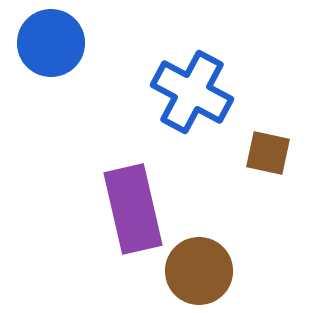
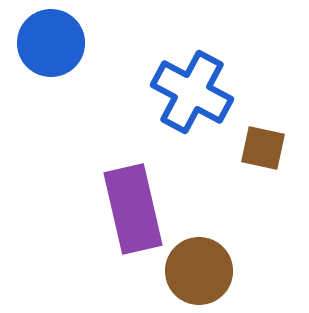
brown square: moved 5 px left, 5 px up
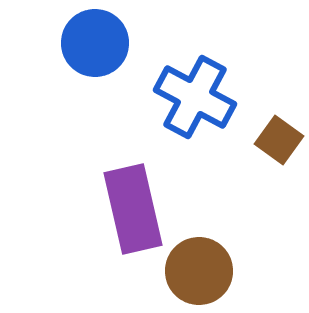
blue circle: moved 44 px right
blue cross: moved 3 px right, 5 px down
brown square: moved 16 px right, 8 px up; rotated 24 degrees clockwise
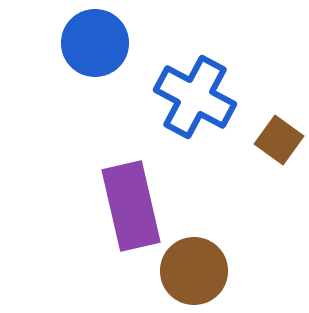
purple rectangle: moved 2 px left, 3 px up
brown circle: moved 5 px left
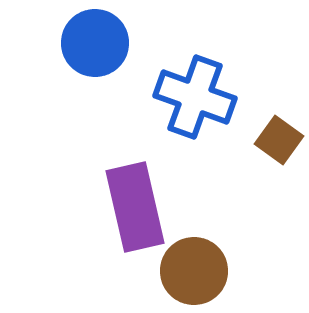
blue cross: rotated 8 degrees counterclockwise
purple rectangle: moved 4 px right, 1 px down
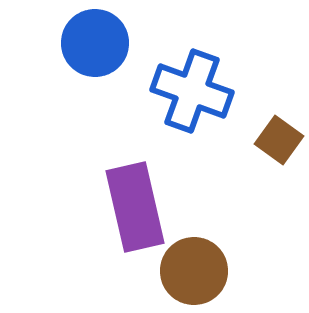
blue cross: moved 3 px left, 6 px up
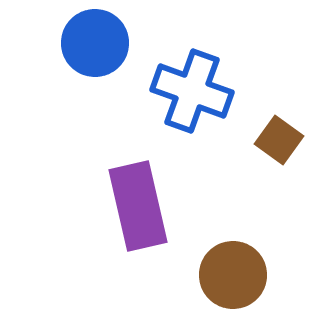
purple rectangle: moved 3 px right, 1 px up
brown circle: moved 39 px right, 4 px down
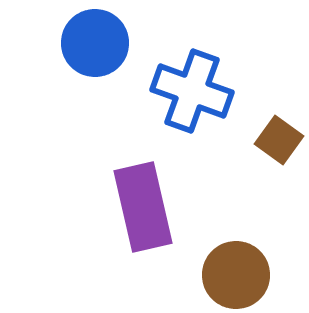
purple rectangle: moved 5 px right, 1 px down
brown circle: moved 3 px right
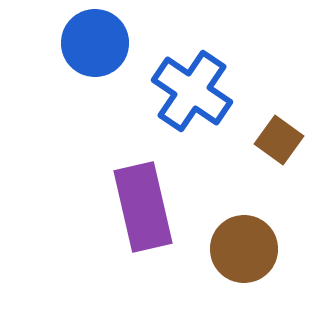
blue cross: rotated 14 degrees clockwise
brown circle: moved 8 px right, 26 px up
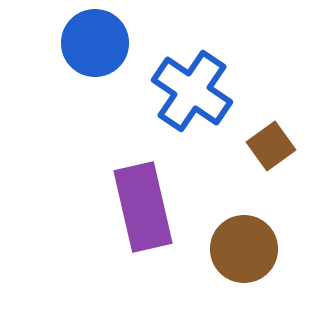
brown square: moved 8 px left, 6 px down; rotated 18 degrees clockwise
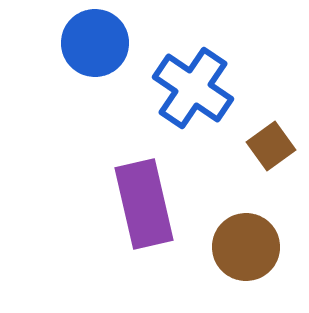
blue cross: moved 1 px right, 3 px up
purple rectangle: moved 1 px right, 3 px up
brown circle: moved 2 px right, 2 px up
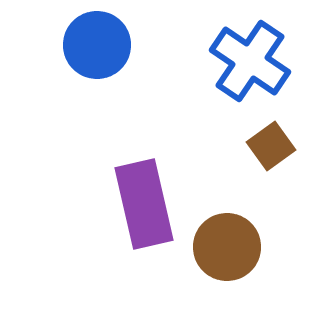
blue circle: moved 2 px right, 2 px down
blue cross: moved 57 px right, 27 px up
brown circle: moved 19 px left
